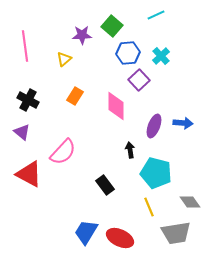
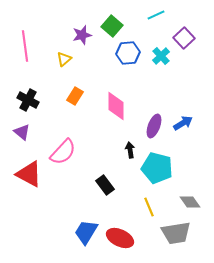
purple star: rotated 12 degrees counterclockwise
purple square: moved 45 px right, 42 px up
blue arrow: rotated 36 degrees counterclockwise
cyan pentagon: moved 1 px right, 5 px up
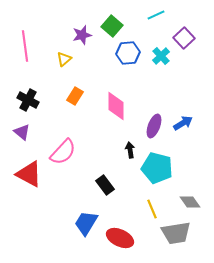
yellow line: moved 3 px right, 2 px down
blue trapezoid: moved 9 px up
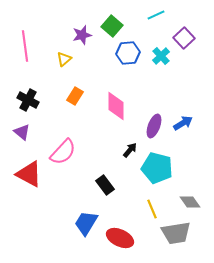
black arrow: rotated 49 degrees clockwise
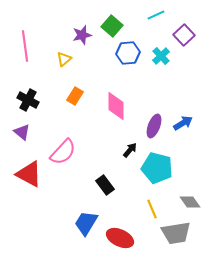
purple square: moved 3 px up
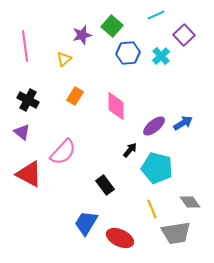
purple ellipse: rotated 30 degrees clockwise
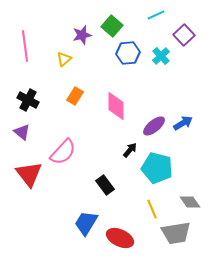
red triangle: rotated 24 degrees clockwise
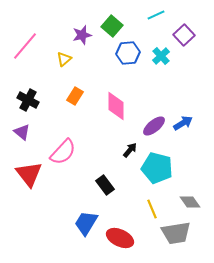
pink line: rotated 48 degrees clockwise
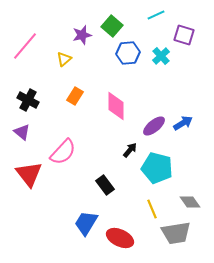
purple square: rotated 30 degrees counterclockwise
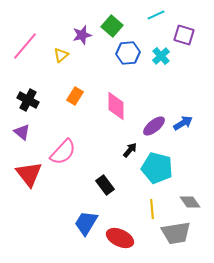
yellow triangle: moved 3 px left, 4 px up
yellow line: rotated 18 degrees clockwise
